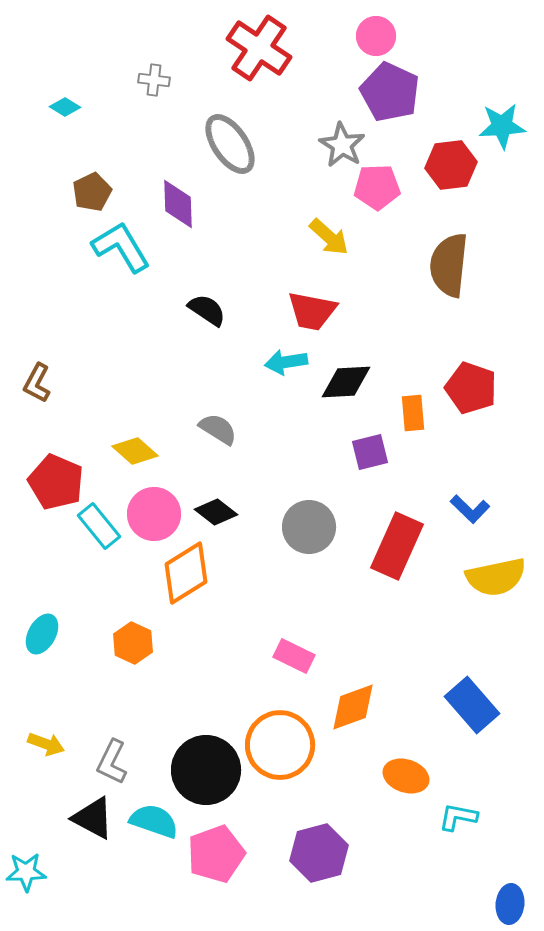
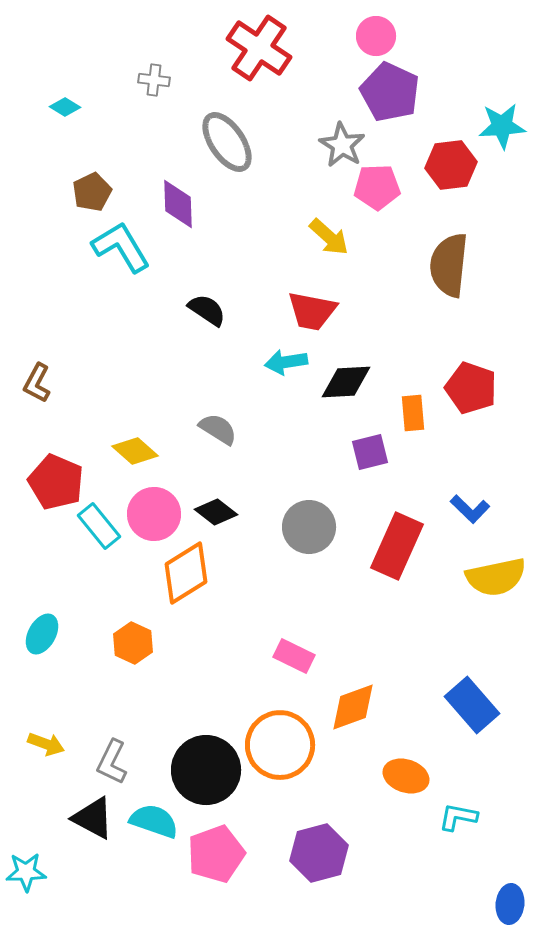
gray ellipse at (230, 144): moved 3 px left, 2 px up
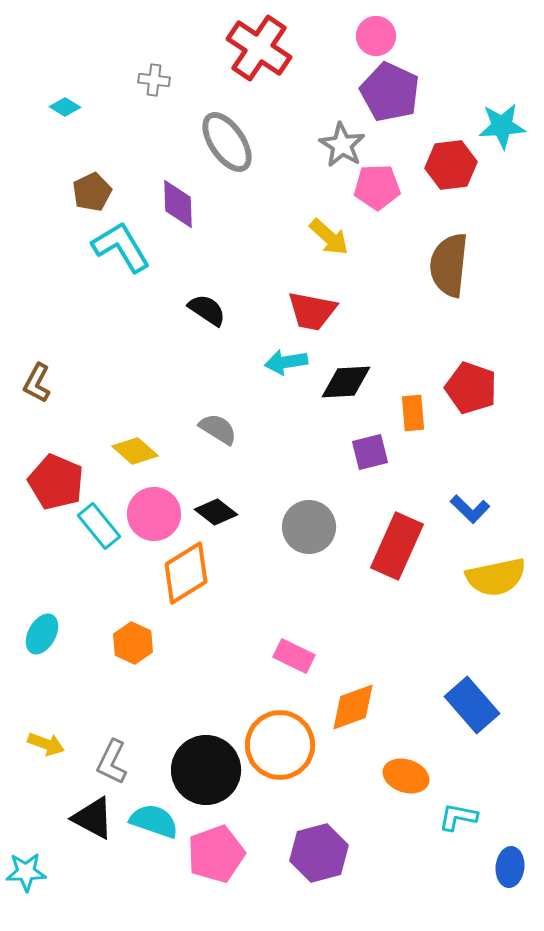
blue ellipse at (510, 904): moved 37 px up
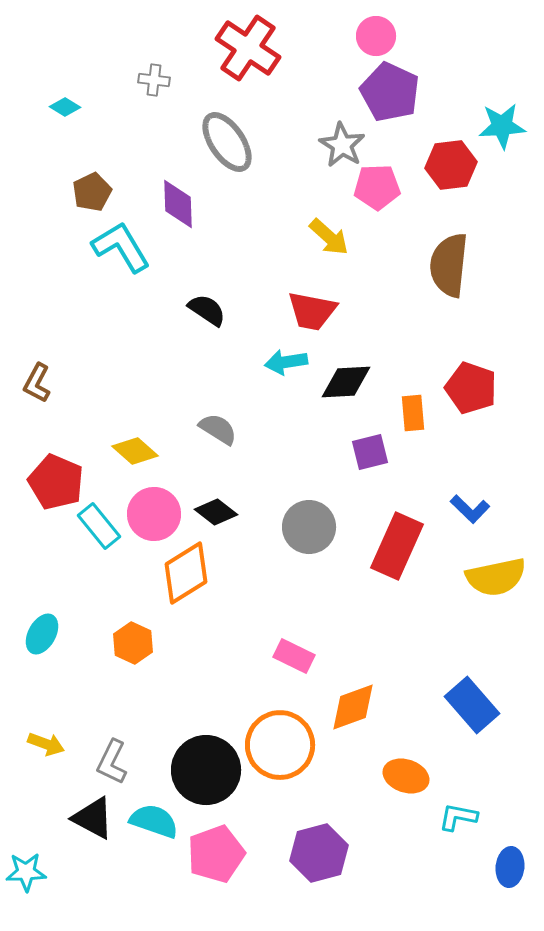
red cross at (259, 48): moved 11 px left
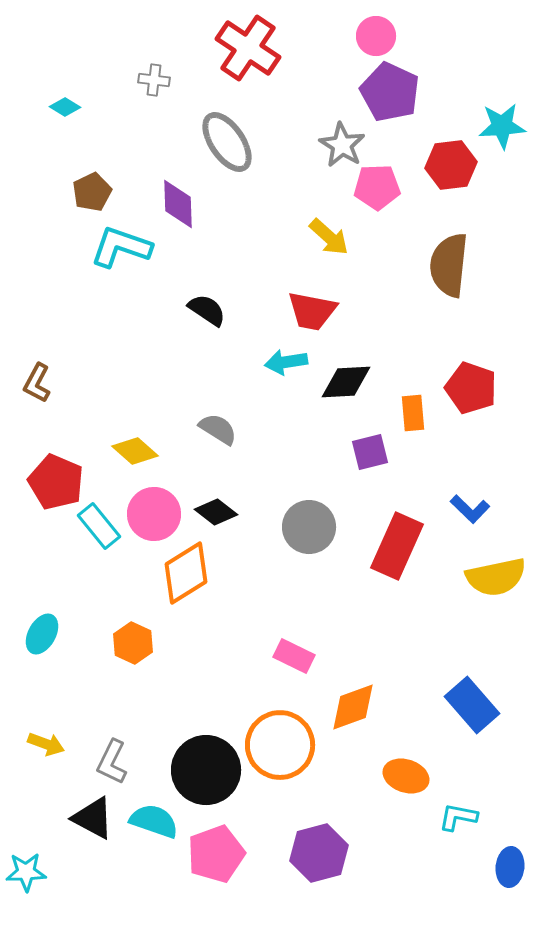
cyan L-shape at (121, 247): rotated 40 degrees counterclockwise
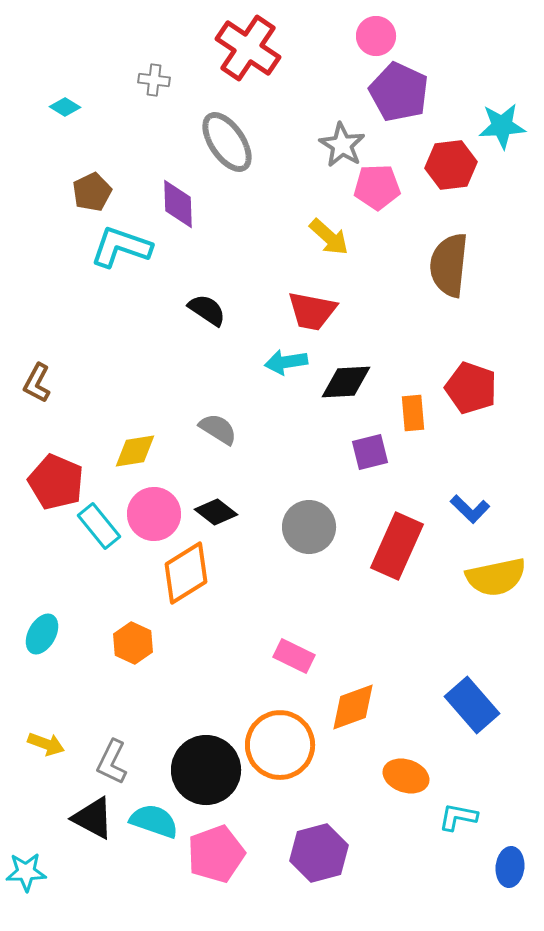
purple pentagon at (390, 92): moved 9 px right
yellow diamond at (135, 451): rotated 51 degrees counterclockwise
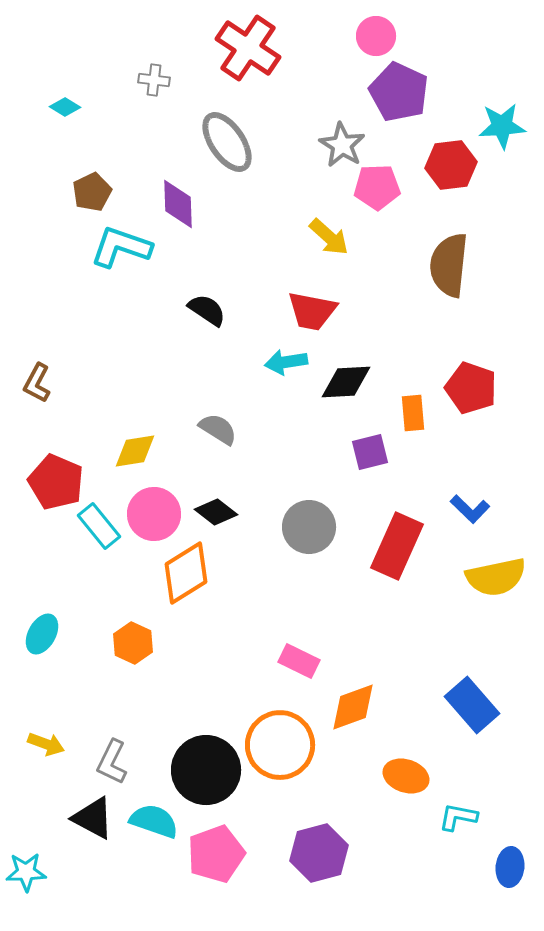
pink rectangle at (294, 656): moved 5 px right, 5 px down
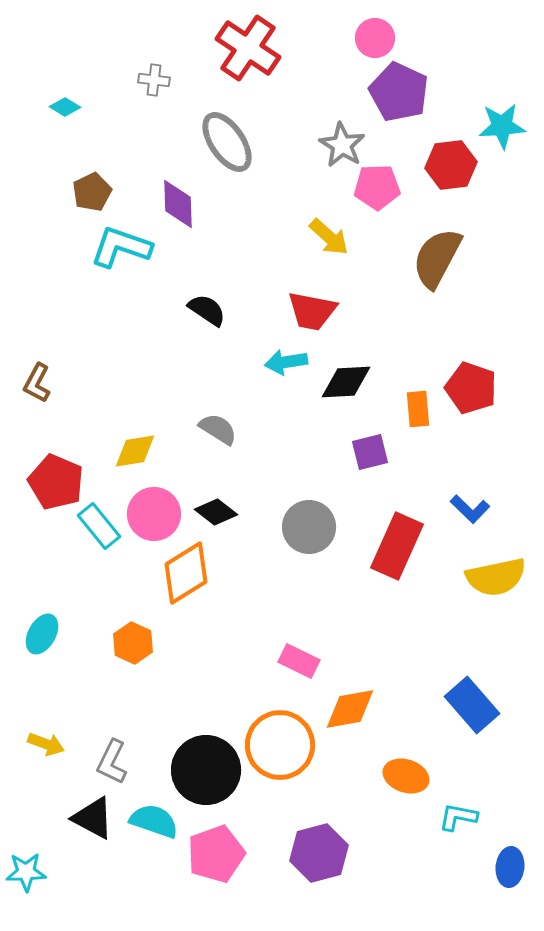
pink circle at (376, 36): moved 1 px left, 2 px down
brown semicircle at (449, 265): moved 12 px left, 7 px up; rotated 22 degrees clockwise
orange rectangle at (413, 413): moved 5 px right, 4 px up
orange diamond at (353, 707): moved 3 px left, 2 px down; rotated 10 degrees clockwise
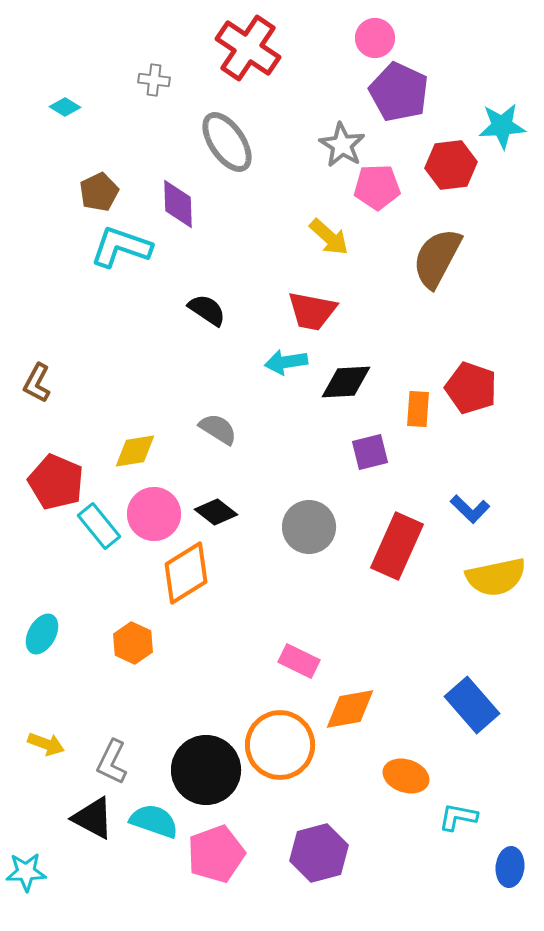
brown pentagon at (92, 192): moved 7 px right
orange rectangle at (418, 409): rotated 9 degrees clockwise
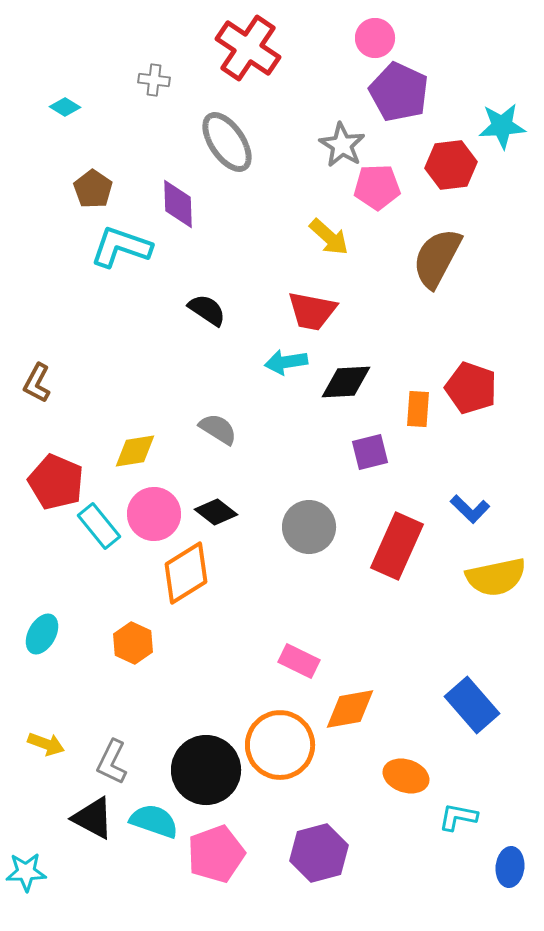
brown pentagon at (99, 192): moved 6 px left, 3 px up; rotated 12 degrees counterclockwise
